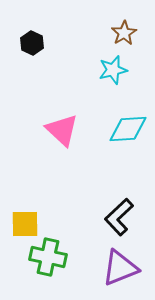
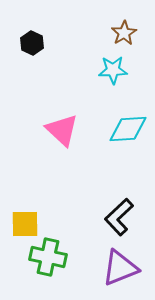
cyan star: rotated 12 degrees clockwise
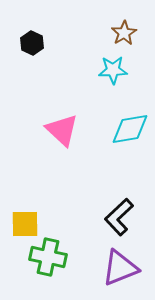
cyan diamond: moved 2 px right; rotated 6 degrees counterclockwise
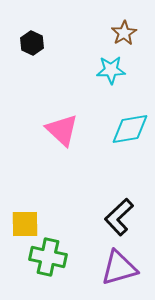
cyan star: moved 2 px left
purple triangle: moved 1 px left; rotated 6 degrees clockwise
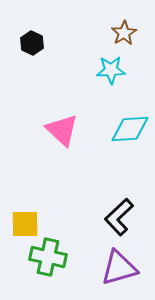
cyan diamond: rotated 6 degrees clockwise
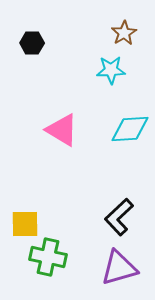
black hexagon: rotated 25 degrees counterclockwise
pink triangle: rotated 12 degrees counterclockwise
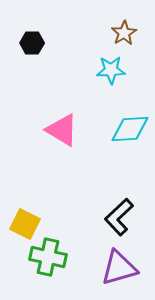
yellow square: rotated 28 degrees clockwise
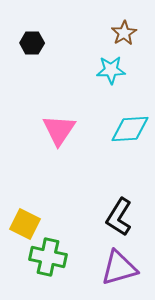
pink triangle: moved 3 px left; rotated 33 degrees clockwise
black L-shape: rotated 15 degrees counterclockwise
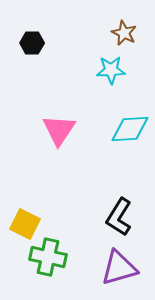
brown star: rotated 15 degrees counterclockwise
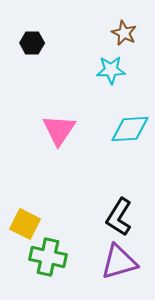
purple triangle: moved 6 px up
